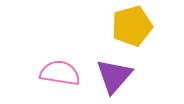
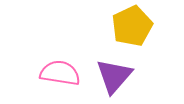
yellow pentagon: rotated 9 degrees counterclockwise
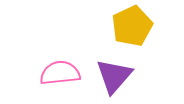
pink semicircle: rotated 15 degrees counterclockwise
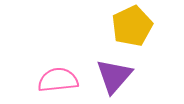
pink semicircle: moved 2 px left, 7 px down
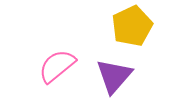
pink semicircle: moved 1 px left, 14 px up; rotated 33 degrees counterclockwise
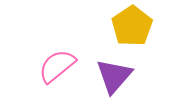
yellow pentagon: rotated 9 degrees counterclockwise
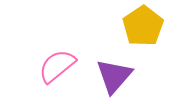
yellow pentagon: moved 11 px right
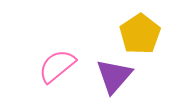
yellow pentagon: moved 3 px left, 8 px down
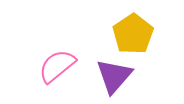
yellow pentagon: moved 7 px left
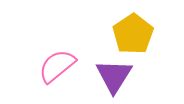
purple triangle: rotated 9 degrees counterclockwise
